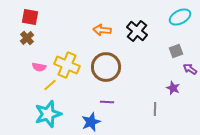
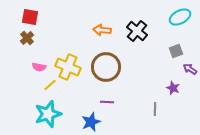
yellow cross: moved 1 px right, 2 px down
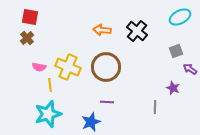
yellow line: rotated 56 degrees counterclockwise
gray line: moved 2 px up
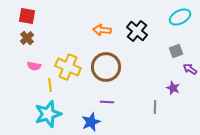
red square: moved 3 px left, 1 px up
pink semicircle: moved 5 px left, 1 px up
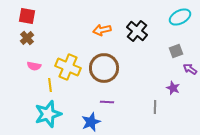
orange arrow: rotated 18 degrees counterclockwise
brown circle: moved 2 px left, 1 px down
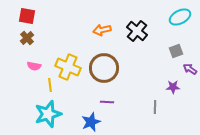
purple star: moved 1 px up; rotated 24 degrees counterclockwise
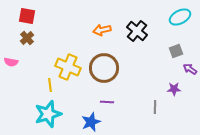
pink semicircle: moved 23 px left, 4 px up
purple star: moved 1 px right, 2 px down
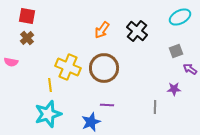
orange arrow: rotated 42 degrees counterclockwise
purple line: moved 3 px down
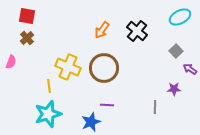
gray square: rotated 24 degrees counterclockwise
pink semicircle: rotated 80 degrees counterclockwise
yellow line: moved 1 px left, 1 px down
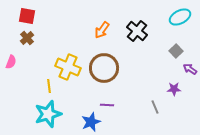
gray line: rotated 24 degrees counterclockwise
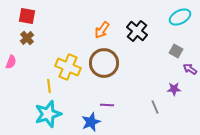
gray square: rotated 16 degrees counterclockwise
brown circle: moved 5 px up
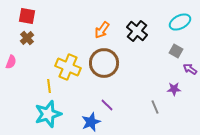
cyan ellipse: moved 5 px down
purple line: rotated 40 degrees clockwise
